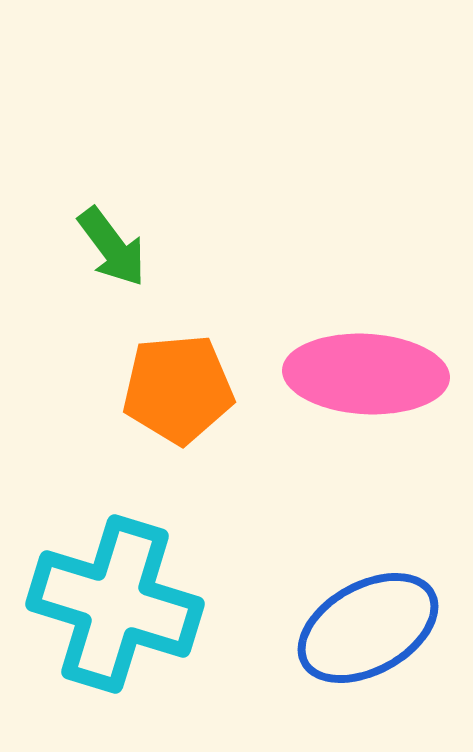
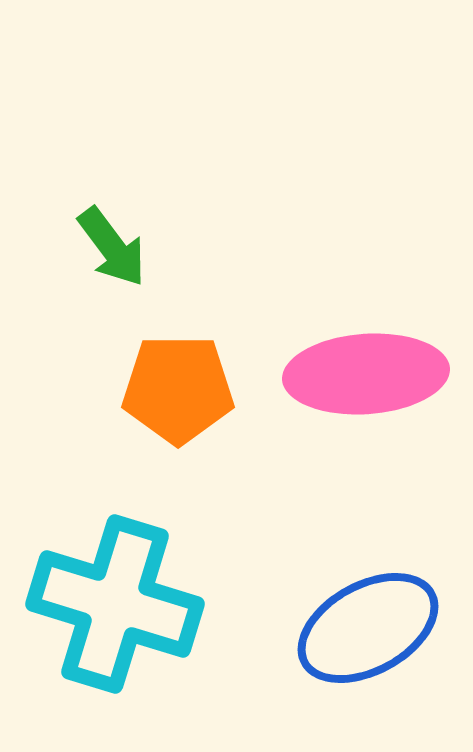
pink ellipse: rotated 7 degrees counterclockwise
orange pentagon: rotated 5 degrees clockwise
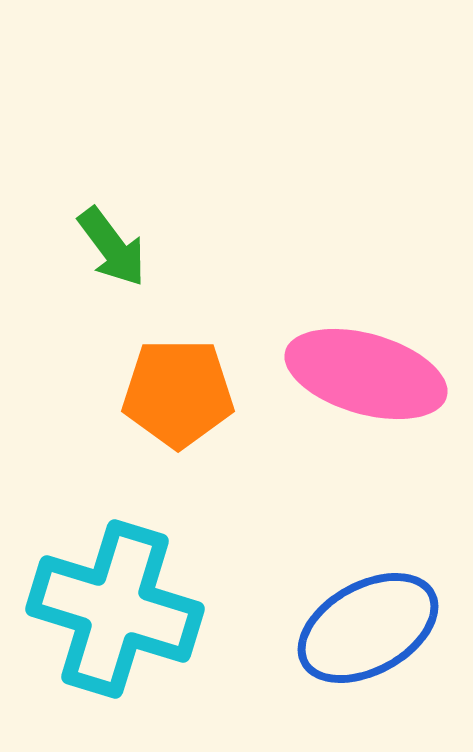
pink ellipse: rotated 20 degrees clockwise
orange pentagon: moved 4 px down
cyan cross: moved 5 px down
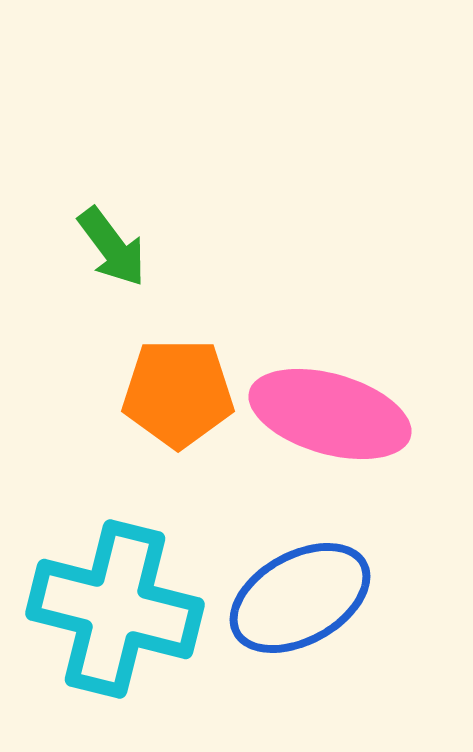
pink ellipse: moved 36 px left, 40 px down
cyan cross: rotated 3 degrees counterclockwise
blue ellipse: moved 68 px left, 30 px up
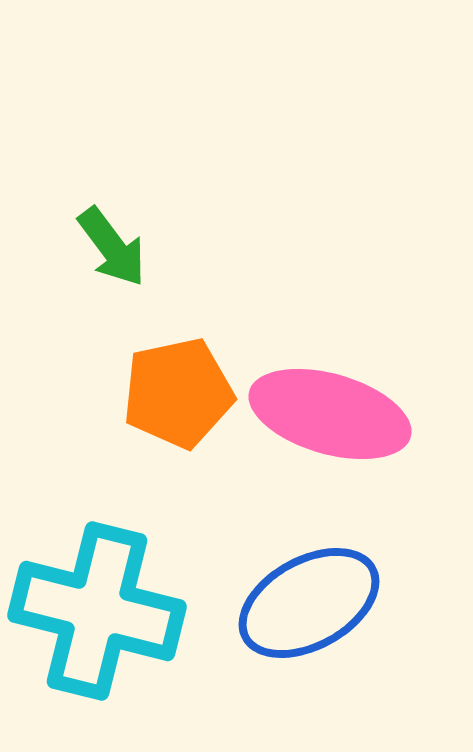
orange pentagon: rotated 12 degrees counterclockwise
blue ellipse: moved 9 px right, 5 px down
cyan cross: moved 18 px left, 2 px down
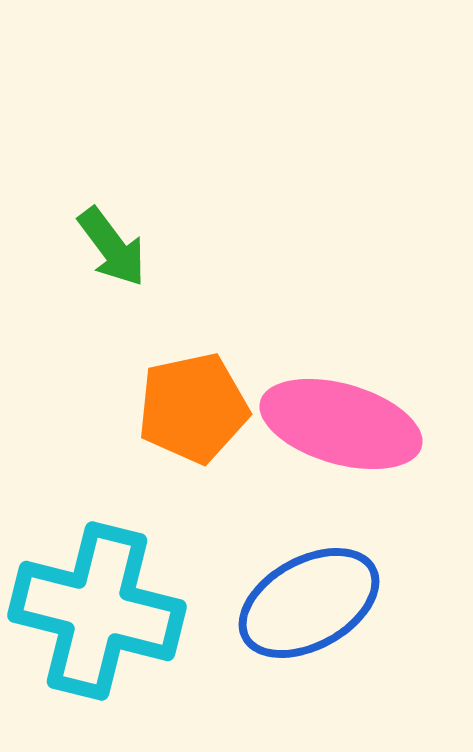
orange pentagon: moved 15 px right, 15 px down
pink ellipse: moved 11 px right, 10 px down
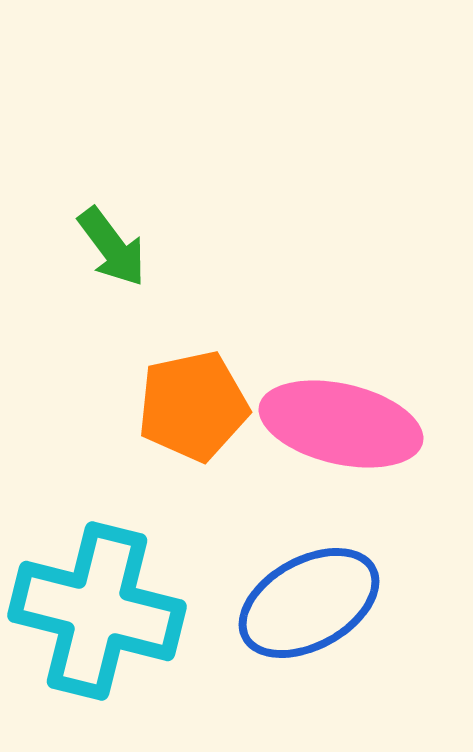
orange pentagon: moved 2 px up
pink ellipse: rotated 3 degrees counterclockwise
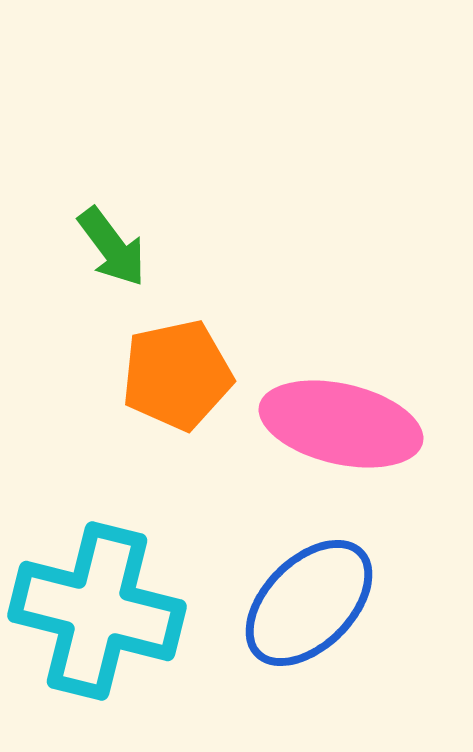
orange pentagon: moved 16 px left, 31 px up
blue ellipse: rotated 16 degrees counterclockwise
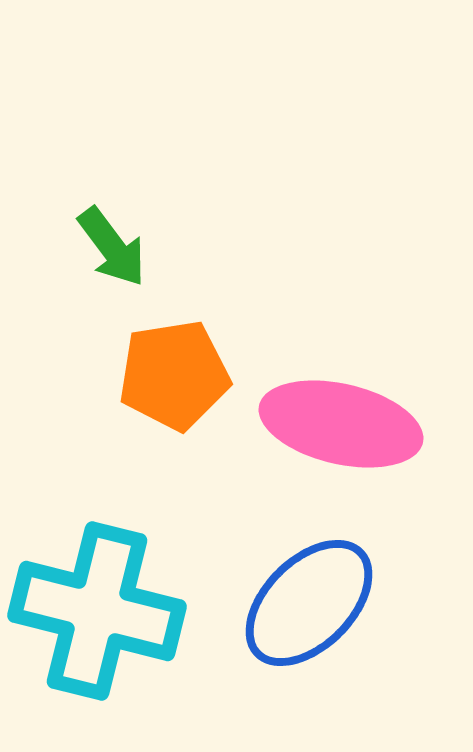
orange pentagon: moved 3 px left; rotated 3 degrees clockwise
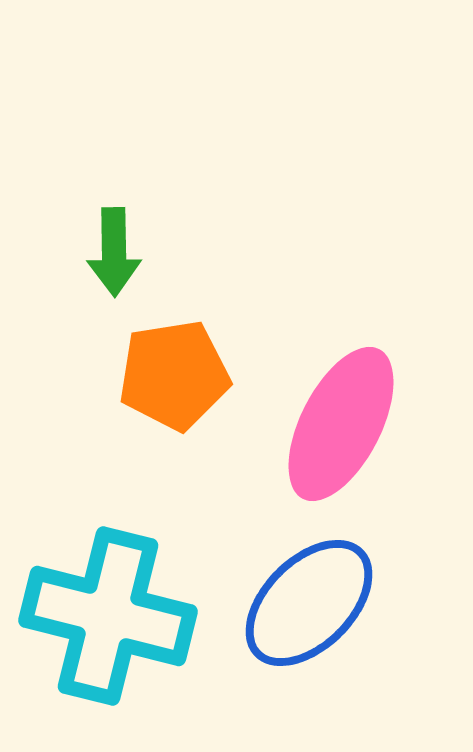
green arrow: moved 2 px right, 5 px down; rotated 36 degrees clockwise
pink ellipse: rotated 76 degrees counterclockwise
cyan cross: moved 11 px right, 5 px down
